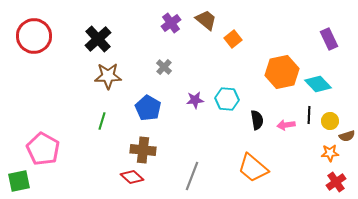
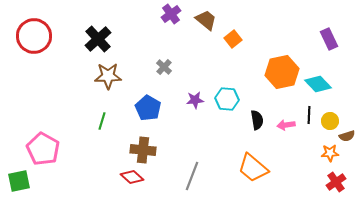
purple cross: moved 9 px up
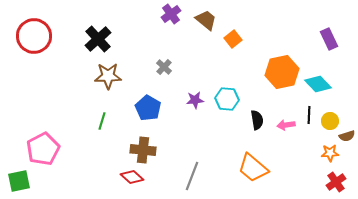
pink pentagon: rotated 16 degrees clockwise
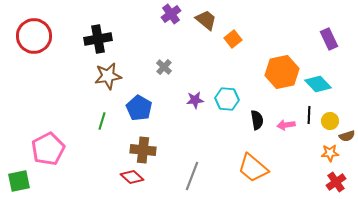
black cross: rotated 32 degrees clockwise
brown star: rotated 8 degrees counterclockwise
blue pentagon: moved 9 px left
pink pentagon: moved 5 px right
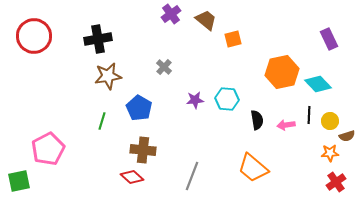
orange square: rotated 24 degrees clockwise
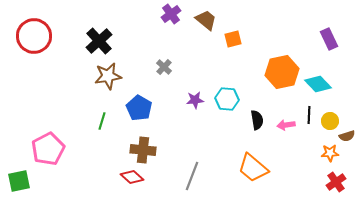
black cross: moved 1 px right, 2 px down; rotated 32 degrees counterclockwise
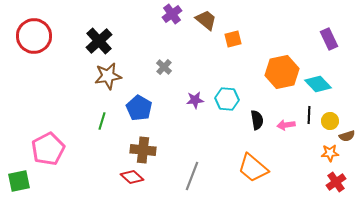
purple cross: moved 1 px right
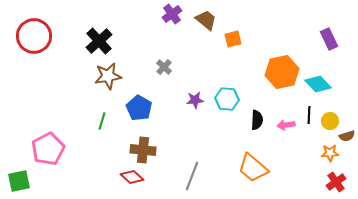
black semicircle: rotated 12 degrees clockwise
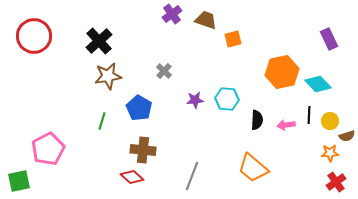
brown trapezoid: rotated 20 degrees counterclockwise
gray cross: moved 4 px down
